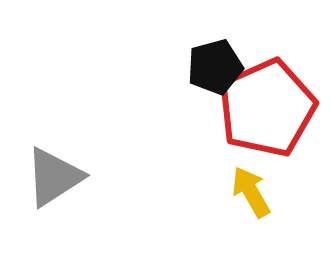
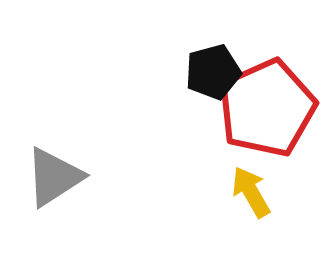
black pentagon: moved 2 px left, 5 px down
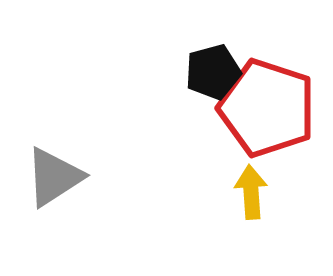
red pentagon: rotated 30 degrees counterclockwise
yellow arrow: rotated 26 degrees clockwise
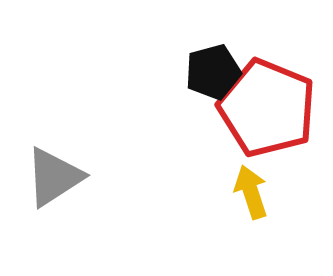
red pentagon: rotated 4 degrees clockwise
yellow arrow: rotated 14 degrees counterclockwise
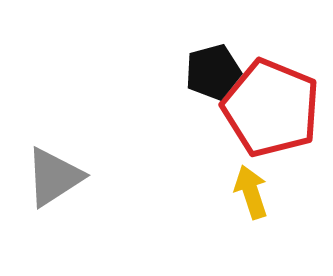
red pentagon: moved 4 px right
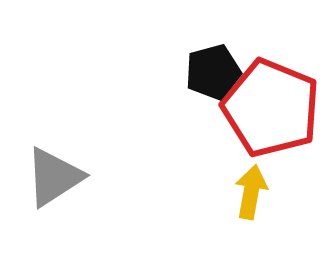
yellow arrow: rotated 28 degrees clockwise
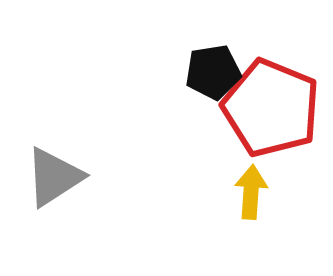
black pentagon: rotated 6 degrees clockwise
yellow arrow: rotated 6 degrees counterclockwise
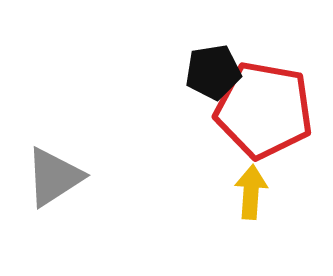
red pentagon: moved 7 px left, 2 px down; rotated 12 degrees counterclockwise
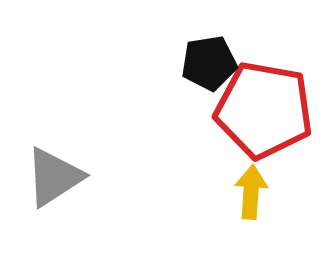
black pentagon: moved 4 px left, 9 px up
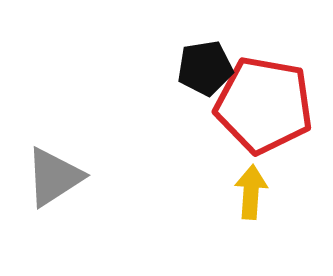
black pentagon: moved 4 px left, 5 px down
red pentagon: moved 5 px up
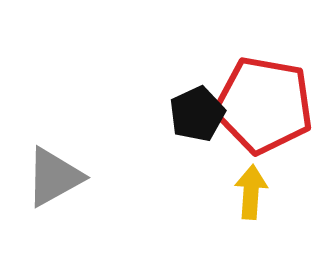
black pentagon: moved 8 px left, 46 px down; rotated 16 degrees counterclockwise
gray triangle: rotated 4 degrees clockwise
